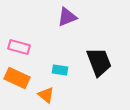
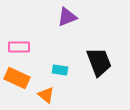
pink rectangle: rotated 15 degrees counterclockwise
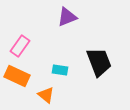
pink rectangle: moved 1 px right, 1 px up; rotated 55 degrees counterclockwise
orange rectangle: moved 2 px up
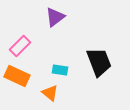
purple triangle: moved 12 px left; rotated 15 degrees counterclockwise
pink rectangle: rotated 10 degrees clockwise
orange triangle: moved 4 px right, 2 px up
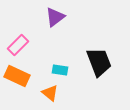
pink rectangle: moved 2 px left, 1 px up
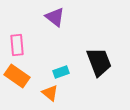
purple triangle: rotated 45 degrees counterclockwise
pink rectangle: moved 1 px left; rotated 50 degrees counterclockwise
cyan rectangle: moved 1 px right, 2 px down; rotated 28 degrees counterclockwise
orange rectangle: rotated 10 degrees clockwise
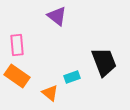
purple triangle: moved 2 px right, 1 px up
black trapezoid: moved 5 px right
cyan rectangle: moved 11 px right, 5 px down
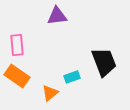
purple triangle: rotated 45 degrees counterclockwise
orange triangle: rotated 42 degrees clockwise
